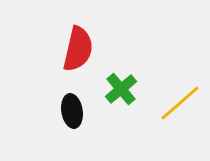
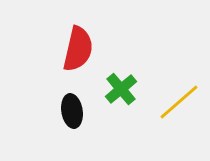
yellow line: moved 1 px left, 1 px up
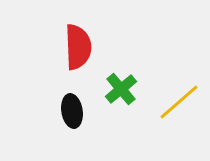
red semicircle: moved 2 px up; rotated 15 degrees counterclockwise
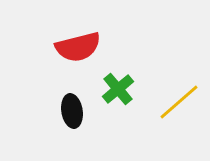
red semicircle: rotated 78 degrees clockwise
green cross: moved 3 px left
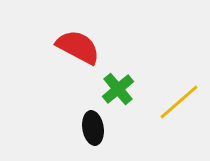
red semicircle: rotated 138 degrees counterclockwise
black ellipse: moved 21 px right, 17 px down
